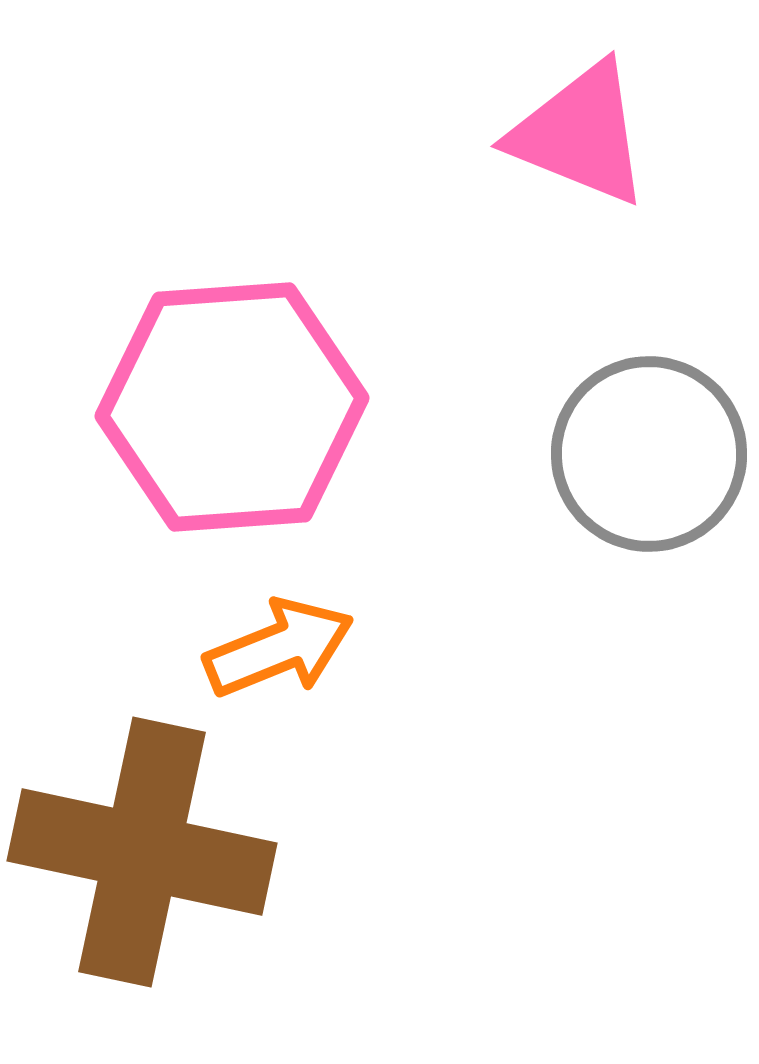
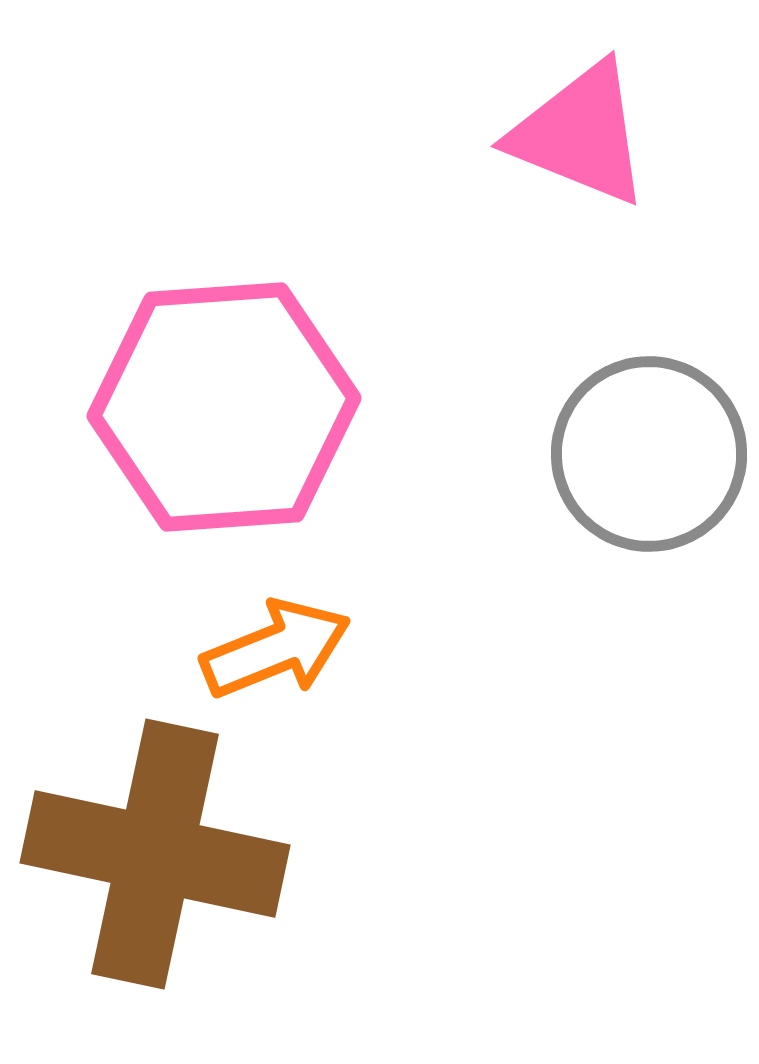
pink hexagon: moved 8 px left
orange arrow: moved 3 px left, 1 px down
brown cross: moved 13 px right, 2 px down
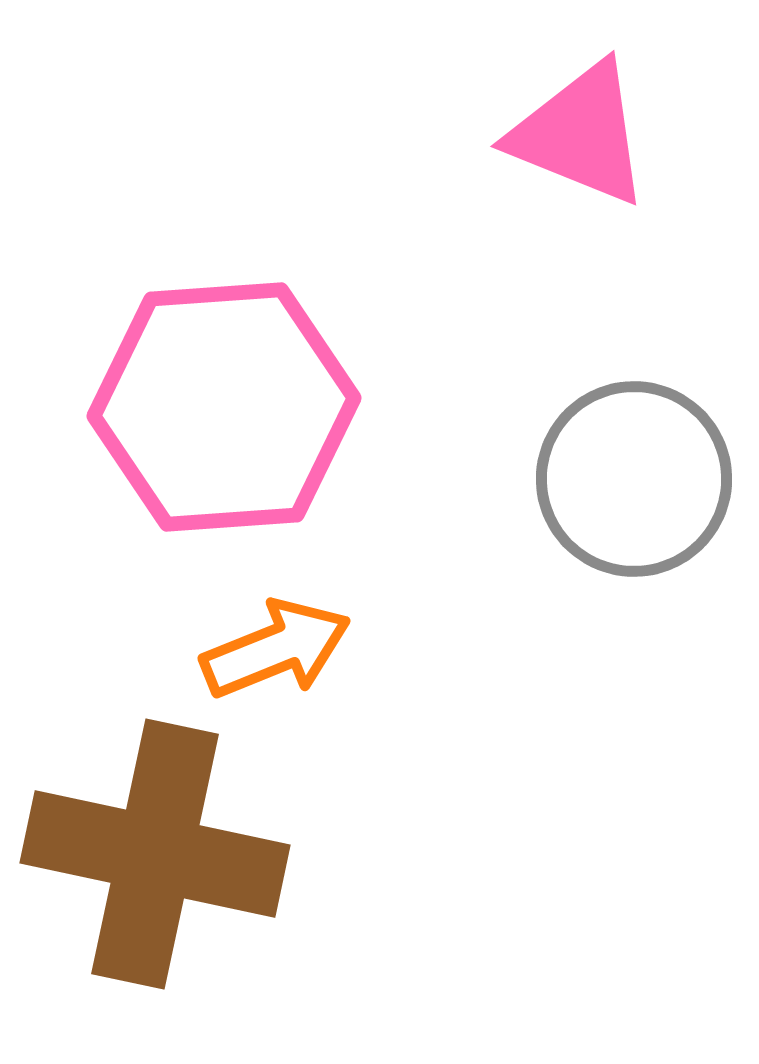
gray circle: moved 15 px left, 25 px down
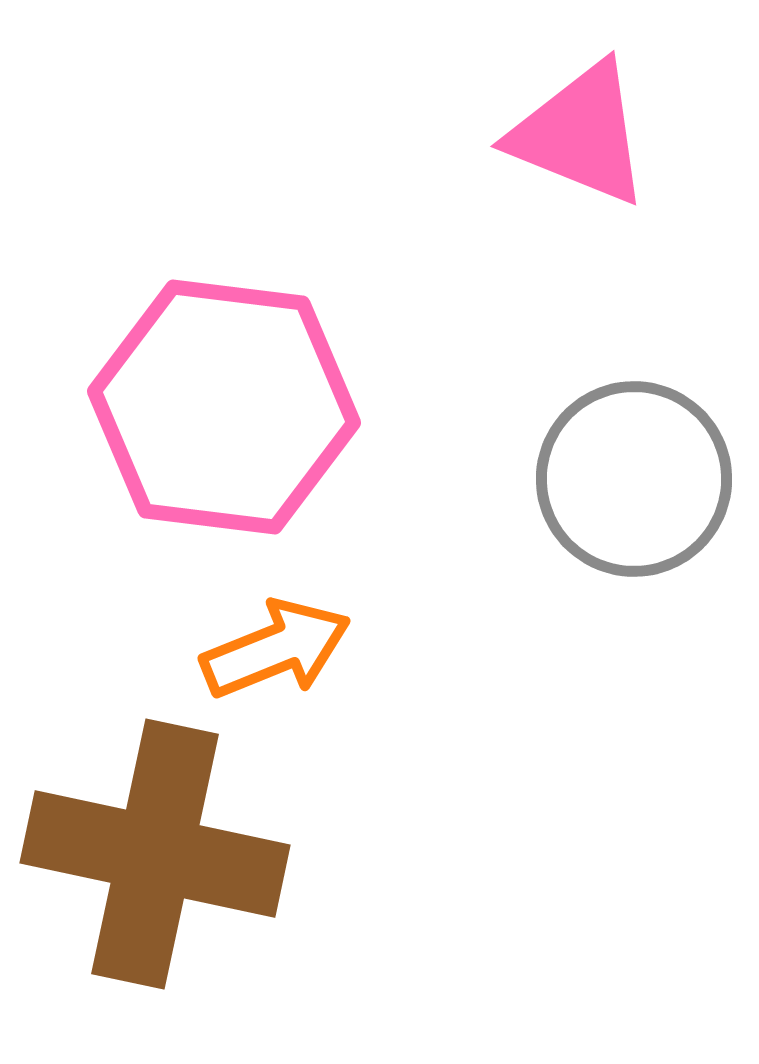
pink hexagon: rotated 11 degrees clockwise
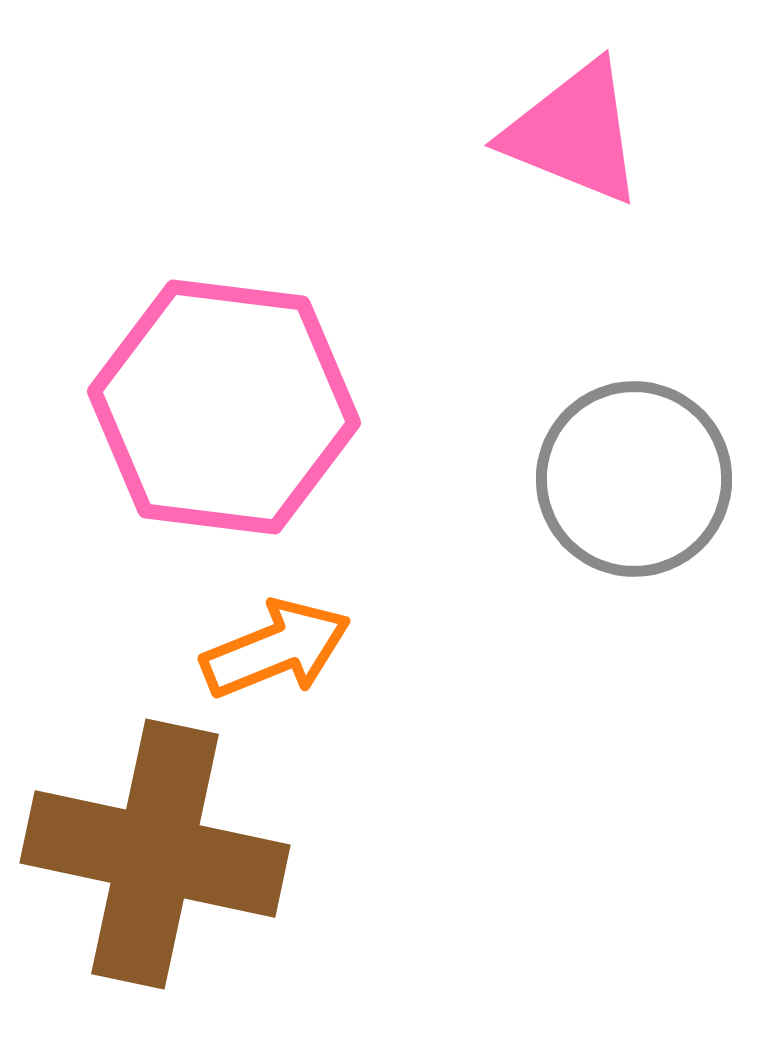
pink triangle: moved 6 px left, 1 px up
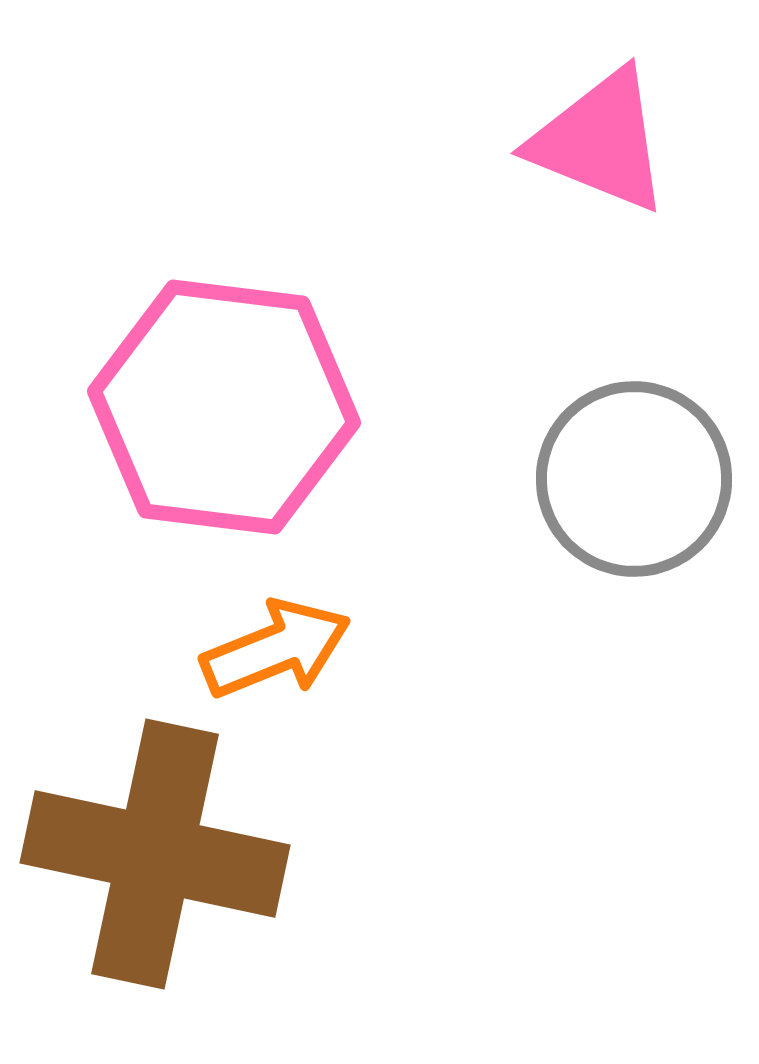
pink triangle: moved 26 px right, 8 px down
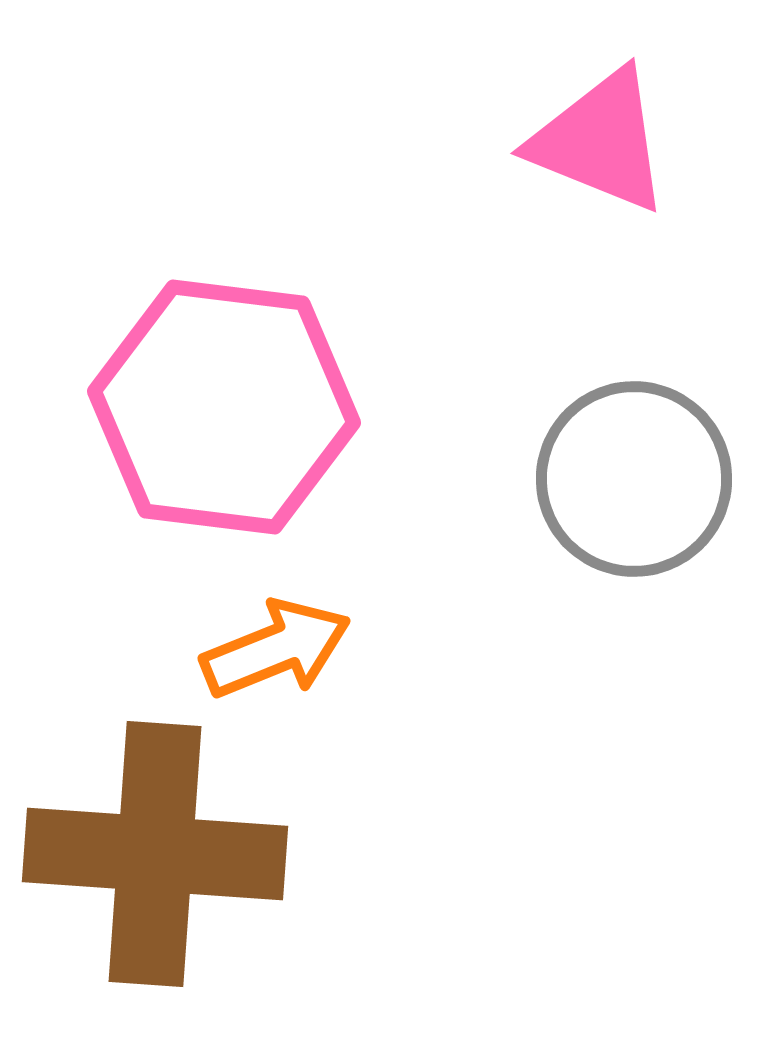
brown cross: rotated 8 degrees counterclockwise
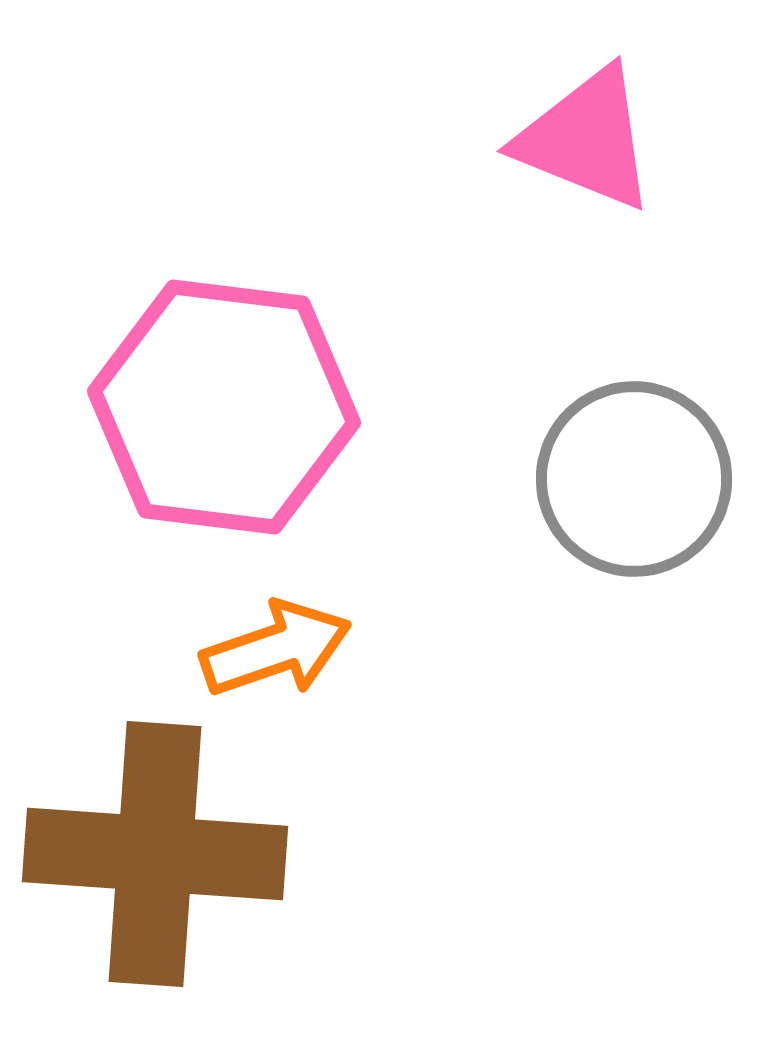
pink triangle: moved 14 px left, 2 px up
orange arrow: rotated 3 degrees clockwise
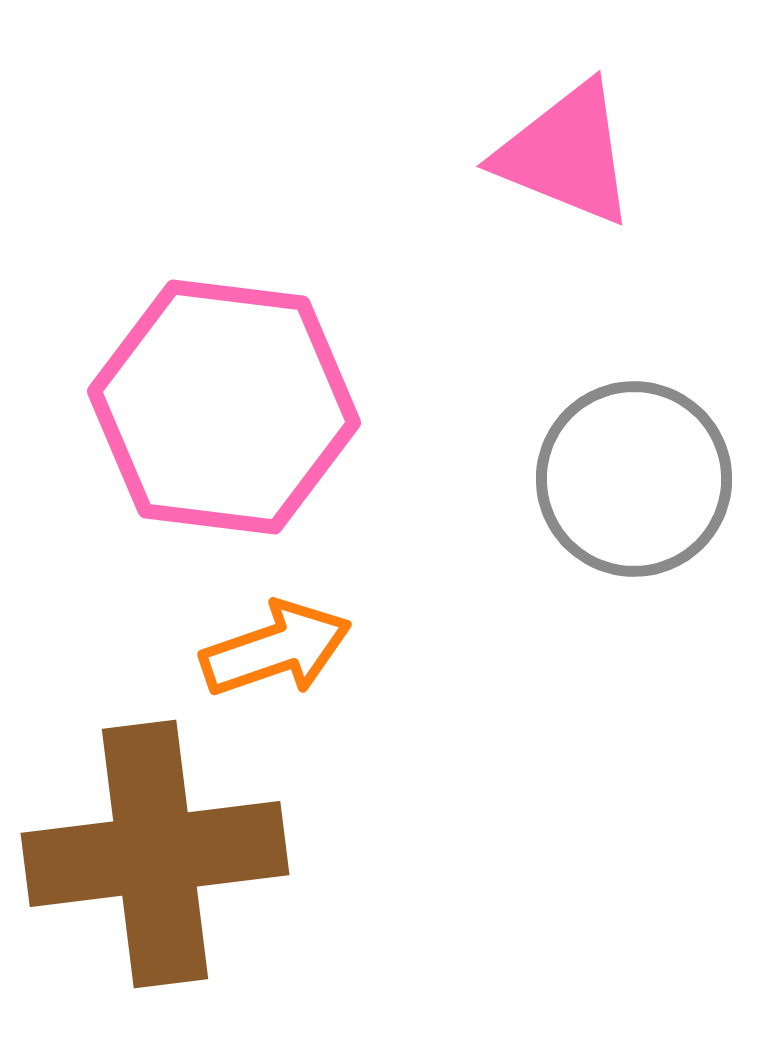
pink triangle: moved 20 px left, 15 px down
brown cross: rotated 11 degrees counterclockwise
